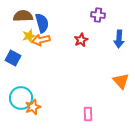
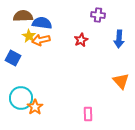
blue semicircle: rotated 66 degrees counterclockwise
yellow star: rotated 24 degrees counterclockwise
orange star: moved 2 px right; rotated 14 degrees counterclockwise
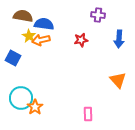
brown semicircle: rotated 12 degrees clockwise
blue semicircle: moved 2 px right, 1 px down
red star: rotated 16 degrees clockwise
orange triangle: moved 3 px left, 1 px up
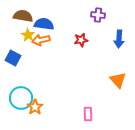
yellow star: moved 1 px left, 1 px up
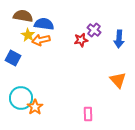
purple cross: moved 4 px left, 15 px down; rotated 32 degrees clockwise
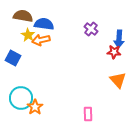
purple cross: moved 3 px left, 1 px up
red star: moved 33 px right, 12 px down; rotated 16 degrees clockwise
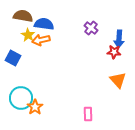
purple cross: moved 1 px up
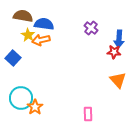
blue square: rotated 14 degrees clockwise
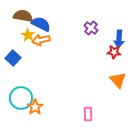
blue semicircle: moved 3 px left; rotated 18 degrees clockwise
